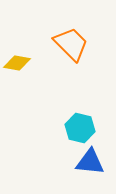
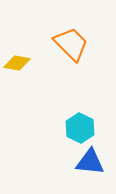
cyan hexagon: rotated 12 degrees clockwise
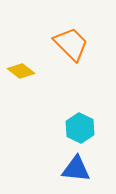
yellow diamond: moved 4 px right, 8 px down; rotated 28 degrees clockwise
blue triangle: moved 14 px left, 7 px down
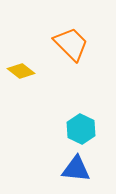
cyan hexagon: moved 1 px right, 1 px down
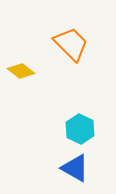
cyan hexagon: moved 1 px left
blue triangle: moved 1 px left, 1 px up; rotated 24 degrees clockwise
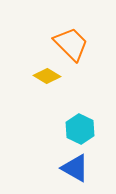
yellow diamond: moved 26 px right, 5 px down; rotated 8 degrees counterclockwise
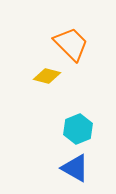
yellow diamond: rotated 16 degrees counterclockwise
cyan hexagon: moved 2 px left; rotated 12 degrees clockwise
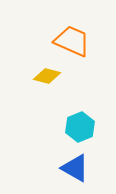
orange trapezoid: moved 1 px right, 3 px up; rotated 21 degrees counterclockwise
cyan hexagon: moved 2 px right, 2 px up
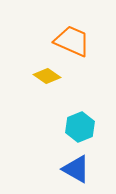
yellow diamond: rotated 20 degrees clockwise
blue triangle: moved 1 px right, 1 px down
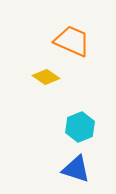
yellow diamond: moved 1 px left, 1 px down
blue triangle: rotated 12 degrees counterclockwise
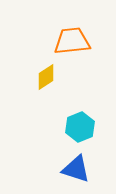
orange trapezoid: rotated 30 degrees counterclockwise
yellow diamond: rotated 68 degrees counterclockwise
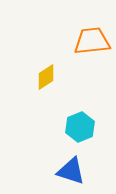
orange trapezoid: moved 20 px right
blue triangle: moved 5 px left, 2 px down
